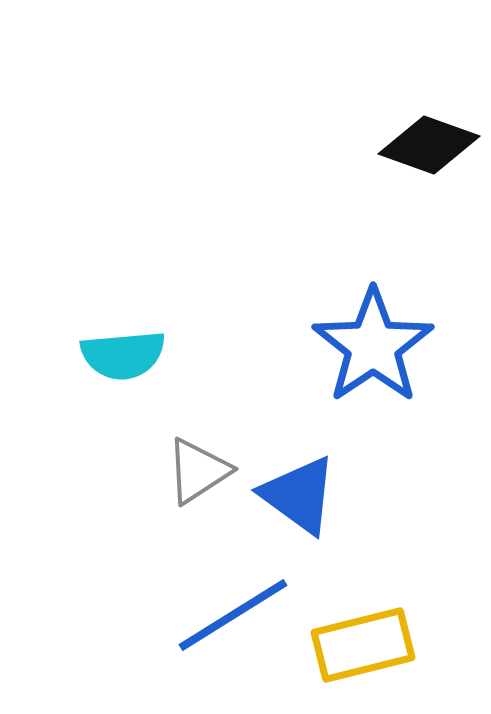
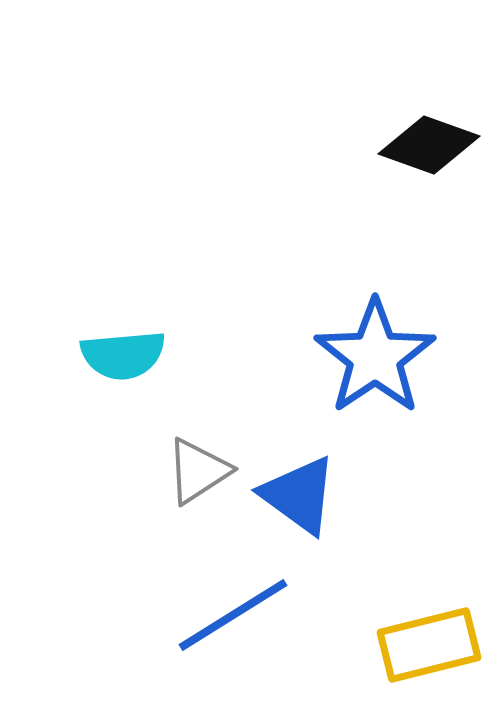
blue star: moved 2 px right, 11 px down
yellow rectangle: moved 66 px right
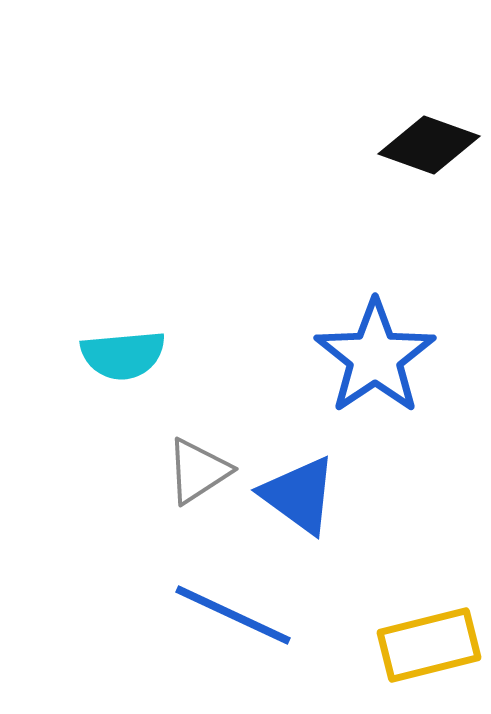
blue line: rotated 57 degrees clockwise
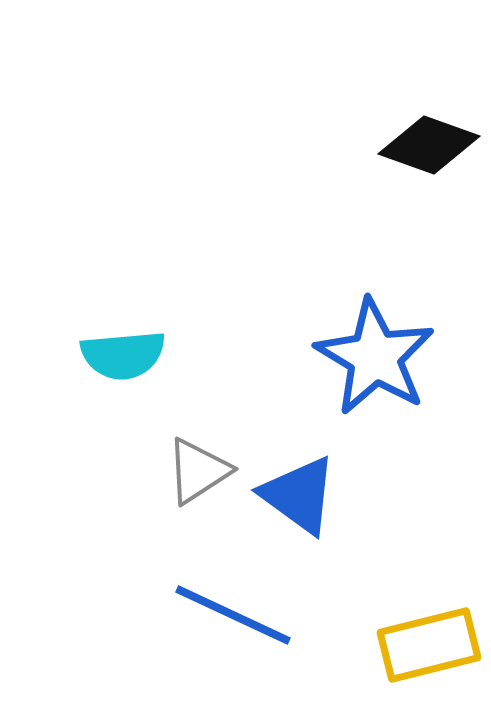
blue star: rotated 7 degrees counterclockwise
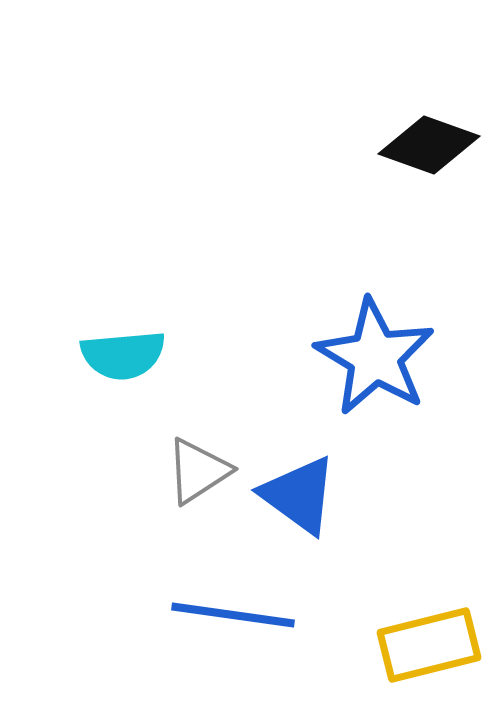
blue line: rotated 17 degrees counterclockwise
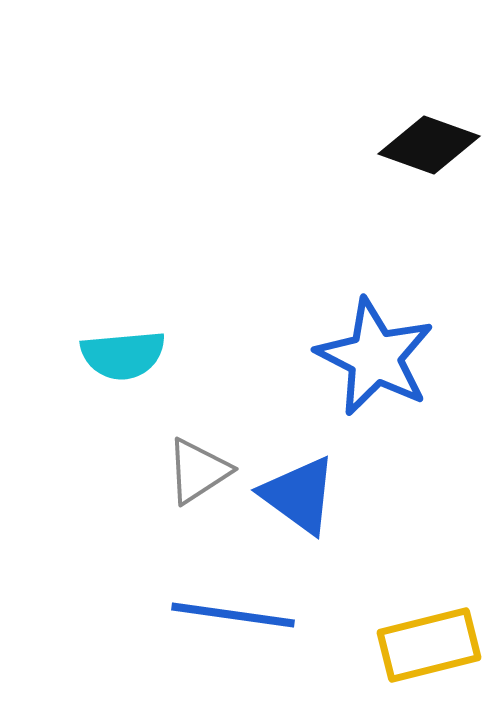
blue star: rotated 4 degrees counterclockwise
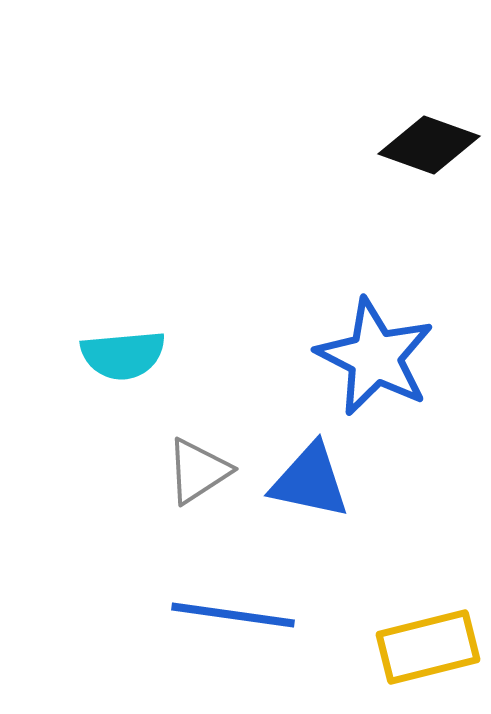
blue triangle: moved 11 px right, 14 px up; rotated 24 degrees counterclockwise
yellow rectangle: moved 1 px left, 2 px down
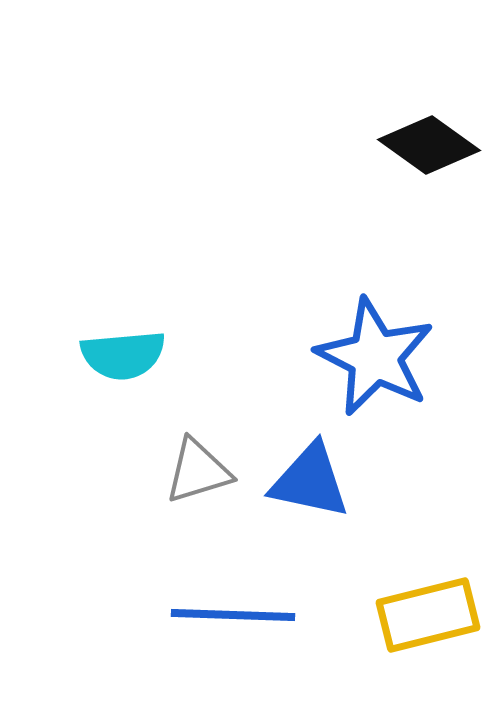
black diamond: rotated 16 degrees clockwise
gray triangle: rotated 16 degrees clockwise
blue line: rotated 6 degrees counterclockwise
yellow rectangle: moved 32 px up
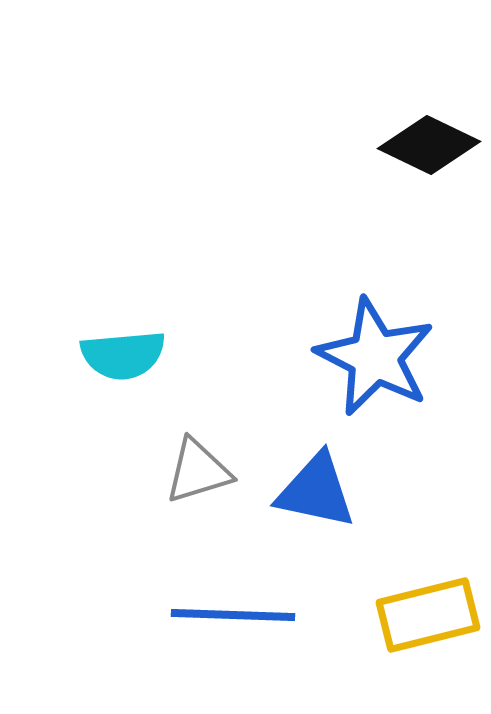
black diamond: rotated 10 degrees counterclockwise
blue triangle: moved 6 px right, 10 px down
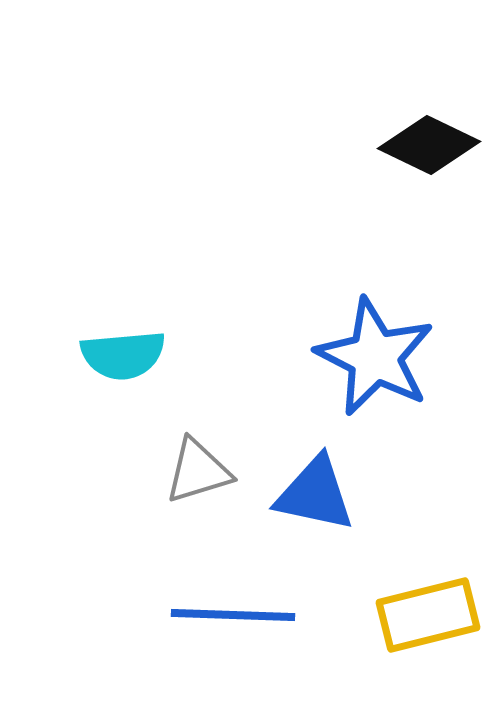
blue triangle: moved 1 px left, 3 px down
